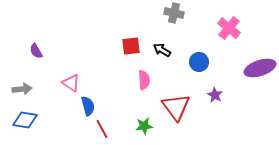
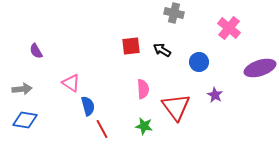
pink semicircle: moved 1 px left, 9 px down
green star: rotated 18 degrees clockwise
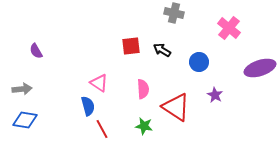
pink triangle: moved 28 px right
red triangle: rotated 20 degrees counterclockwise
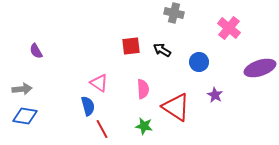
blue diamond: moved 4 px up
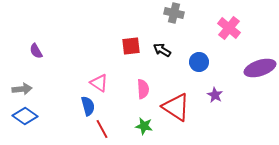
blue diamond: rotated 25 degrees clockwise
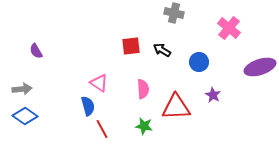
purple ellipse: moved 1 px up
purple star: moved 2 px left
red triangle: rotated 36 degrees counterclockwise
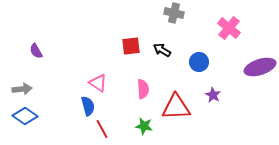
pink triangle: moved 1 px left
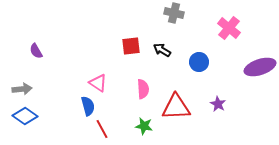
purple star: moved 5 px right, 9 px down
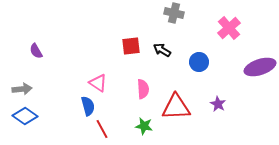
pink cross: rotated 10 degrees clockwise
